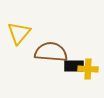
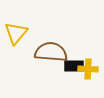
yellow triangle: moved 3 px left
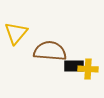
brown semicircle: moved 1 px left, 1 px up
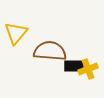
yellow cross: rotated 24 degrees counterclockwise
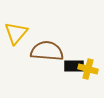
brown semicircle: moved 3 px left
yellow cross: rotated 36 degrees clockwise
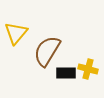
brown semicircle: rotated 64 degrees counterclockwise
black rectangle: moved 8 px left, 7 px down
